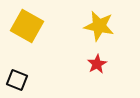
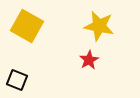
red star: moved 8 px left, 4 px up
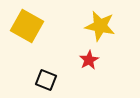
yellow star: moved 1 px right
black square: moved 29 px right
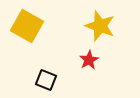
yellow star: rotated 8 degrees clockwise
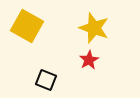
yellow star: moved 6 px left, 2 px down
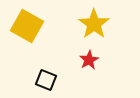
yellow star: moved 4 px up; rotated 16 degrees clockwise
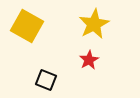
yellow star: rotated 8 degrees clockwise
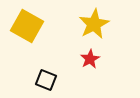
red star: moved 1 px right, 1 px up
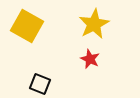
red star: rotated 18 degrees counterclockwise
black square: moved 6 px left, 4 px down
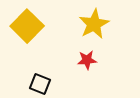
yellow square: rotated 16 degrees clockwise
red star: moved 3 px left, 1 px down; rotated 30 degrees counterclockwise
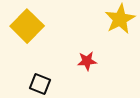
yellow star: moved 26 px right, 5 px up
red star: moved 1 px down
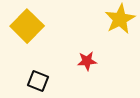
black square: moved 2 px left, 3 px up
